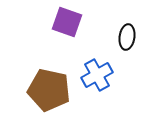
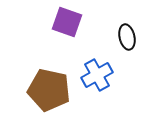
black ellipse: rotated 20 degrees counterclockwise
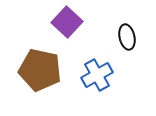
purple square: rotated 24 degrees clockwise
brown pentagon: moved 9 px left, 20 px up
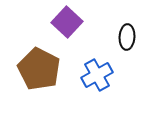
black ellipse: rotated 15 degrees clockwise
brown pentagon: moved 1 px left, 1 px up; rotated 15 degrees clockwise
